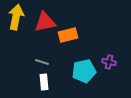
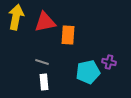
orange rectangle: rotated 72 degrees counterclockwise
cyan pentagon: moved 4 px right, 1 px down
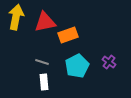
orange rectangle: rotated 66 degrees clockwise
purple cross: rotated 24 degrees clockwise
cyan pentagon: moved 11 px left, 6 px up; rotated 15 degrees counterclockwise
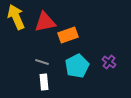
yellow arrow: rotated 35 degrees counterclockwise
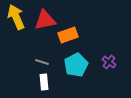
red triangle: moved 2 px up
cyan pentagon: moved 1 px left, 1 px up
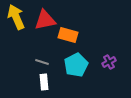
orange rectangle: rotated 36 degrees clockwise
purple cross: rotated 24 degrees clockwise
